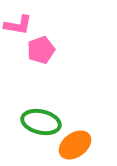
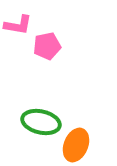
pink pentagon: moved 6 px right, 4 px up; rotated 8 degrees clockwise
orange ellipse: moved 1 px right; rotated 32 degrees counterclockwise
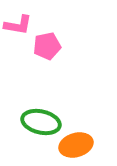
orange ellipse: rotated 52 degrees clockwise
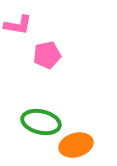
pink pentagon: moved 9 px down
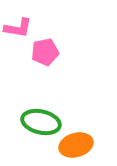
pink L-shape: moved 3 px down
pink pentagon: moved 2 px left, 3 px up
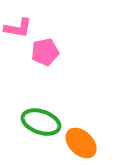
green ellipse: rotated 6 degrees clockwise
orange ellipse: moved 5 px right, 2 px up; rotated 60 degrees clockwise
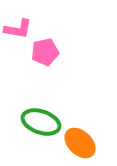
pink L-shape: moved 1 px down
orange ellipse: moved 1 px left
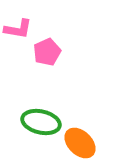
pink pentagon: moved 2 px right; rotated 12 degrees counterclockwise
green ellipse: rotated 6 degrees counterclockwise
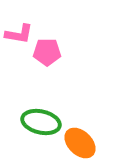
pink L-shape: moved 1 px right, 5 px down
pink pentagon: rotated 24 degrees clockwise
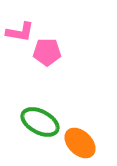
pink L-shape: moved 1 px right, 2 px up
green ellipse: moved 1 px left; rotated 15 degrees clockwise
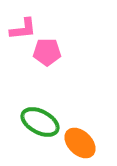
pink L-shape: moved 3 px right, 3 px up; rotated 16 degrees counterclockwise
